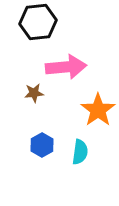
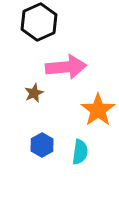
black hexagon: moved 1 px right; rotated 18 degrees counterclockwise
brown star: rotated 18 degrees counterclockwise
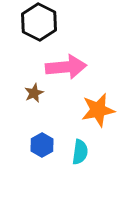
black hexagon: rotated 9 degrees counterclockwise
orange star: rotated 24 degrees clockwise
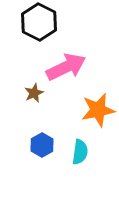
pink arrow: rotated 21 degrees counterclockwise
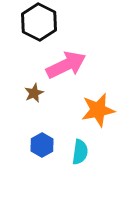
pink arrow: moved 2 px up
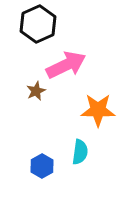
black hexagon: moved 1 px left, 2 px down; rotated 9 degrees clockwise
brown star: moved 2 px right, 2 px up
orange star: rotated 12 degrees clockwise
blue hexagon: moved 21 px down
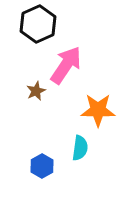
pink arrow: rotated 30 degrees counterclockwise
cyan semicircle: moved 4 px up
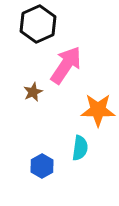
brown star: moved 3 px left, 1 px down
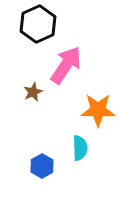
cyan semicircle: rotated 10 degrees counterclockwise
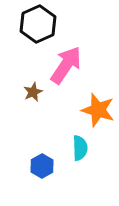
orange star: rotated 16 degrees clockwise
